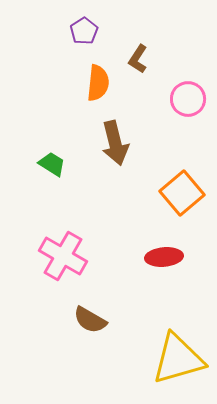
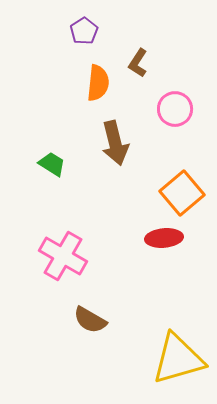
brown L-shape: moved 4 px down
pink circle: moved 13 px left, 10 px down
red ellipse: moved 19 px up
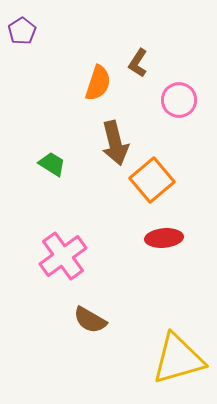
purple pentagon: moved 62 px left
orange semicircle: rotated 12 degrees clockwise
pink circle: moved 4 px right, 9 px up
orange square: moved 30 px left, 13 px up
pink cross: rotated 24 degrees clockwise
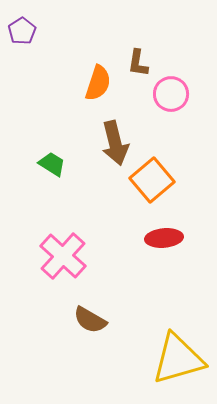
brown L-shape: rotated 24 degrees counterclockwise
pink circle: moved 8 px left, 6 px up
pink cross: rotated 12 degrees counterclockwise
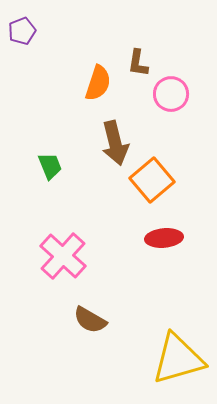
purple pentagon: rotated 12 degrees clockwise
green trapezoid: moved 2 px left, 2 px down; rotated 36 degrees clockwise
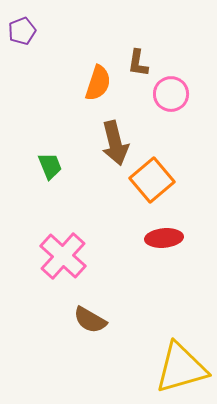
yellow triangle: moved 3 px right, 9 px down
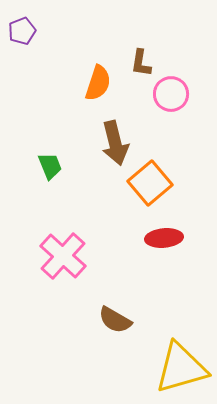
brown L-shape: moved 3 px right
orange square: moved 2 px left, 3 px down
brown semicircle: moved 25 px right
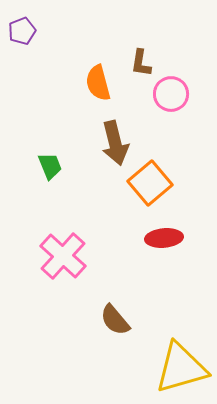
orange semicircle: rotated 147 degrees clockwise
brown semicircle: rotated 20 degrees clockwise
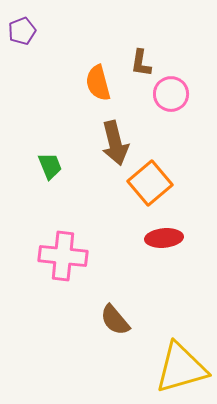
pink cross: rotated 36 degrees counterclockwise
